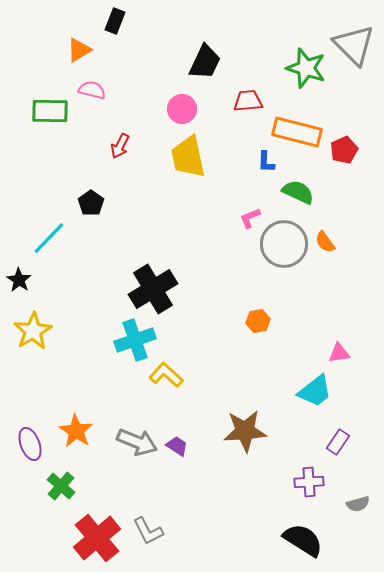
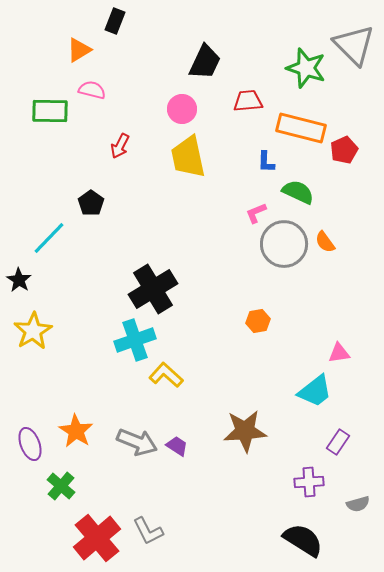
orange rectangle: moved 4 px right, 4 px up
pink L-shape: moved 6 px right, 5 px up
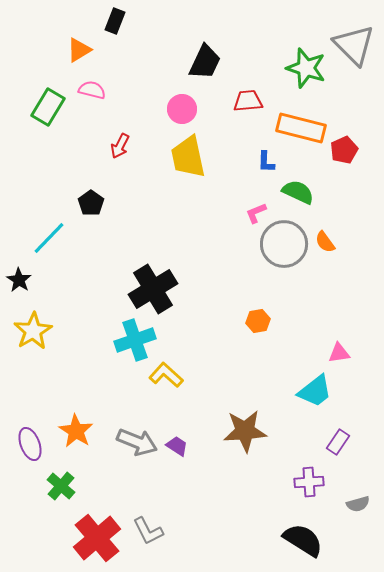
green rectangle: moved 2 px left, 4 px up; rotated 60 degrees counterclockwise
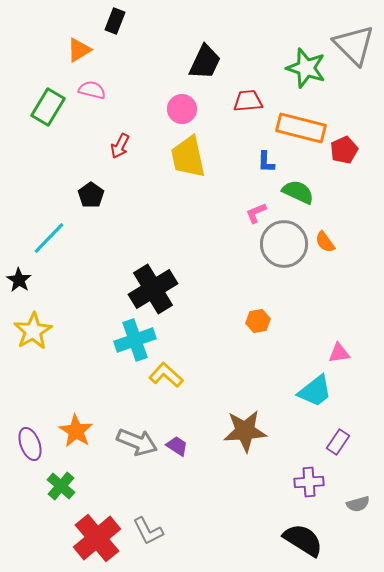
black pentagon: moved 8 px up
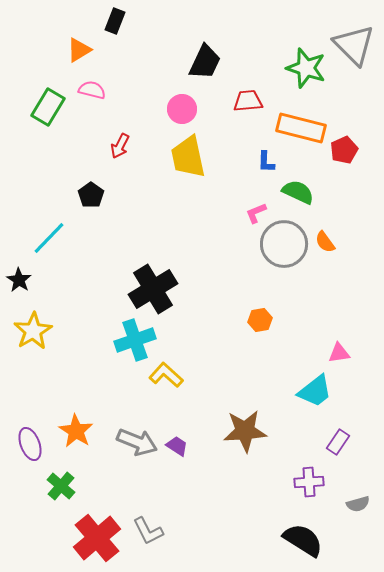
orange hexagon: moved 2 px right, 1 px up
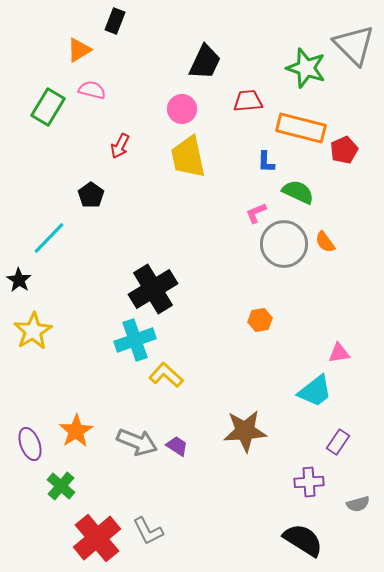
orange star: rotated 8 degrees clockwise
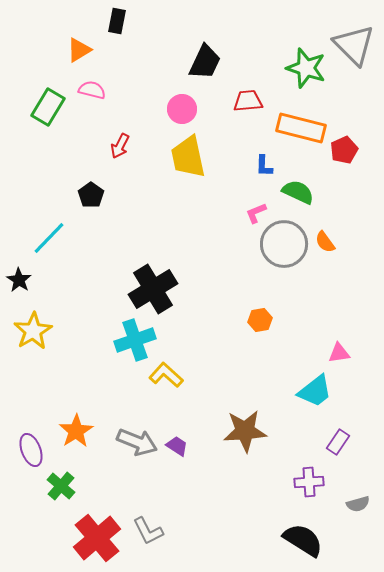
black rectangle: moved 2 px right; rotated 10 degrees counterclockwise
blue L-shape: moved 2 px left, 4 px down
purple ellipse: moved 1 px right, 6 px down
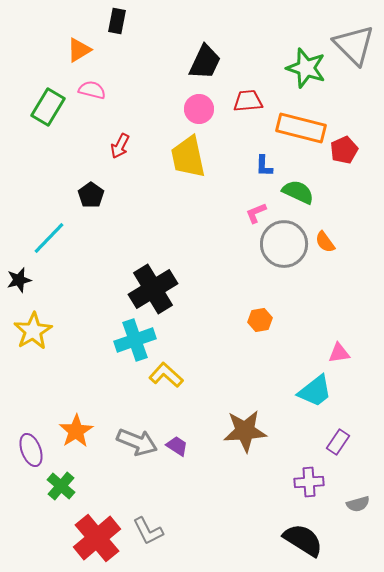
pink circle: moved 17 px right
black star: rotated 25 degrees clockwise
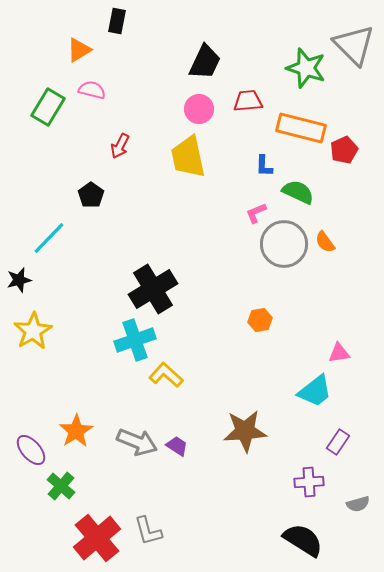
purple ellipse: rotated 20 degrees counterclockwise
gray L-shape: rotated 12 degrees clockwise
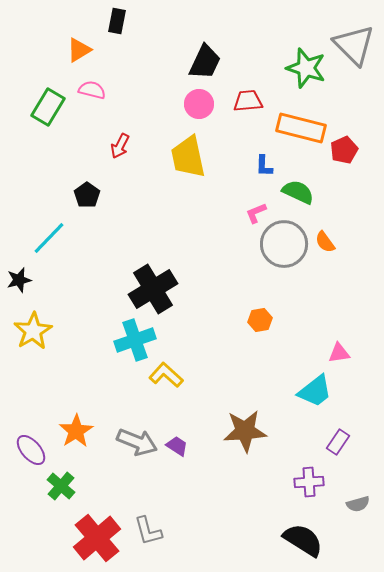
pink circle: moved 5 px up
black pentagon: moved 4 px left
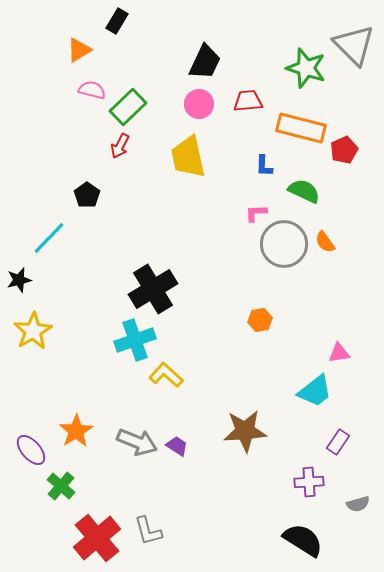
black rectangle: rotated 20 degrees clockwise
green rectangle: moved 80 px right; rotated 15 degrees clockwise
green semicircle: moved 6 px right, 1 px up
pink L-shape: rotated 20 degrees clockwise
